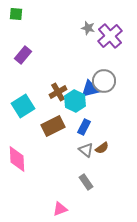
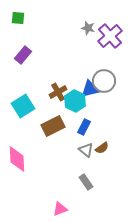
green square: moved 2 px right, 4 px down
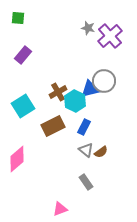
brown semicircle: moved 1 px left, 4 px down
pink diamond: rotated 52 degrees clockwise
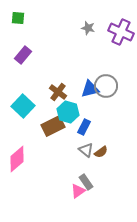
purple cross: moved 11 px right, 4 px up; rotated 25 degrees counterclockwise
gray circle: moved 2 px right, 5 px down
brown cross: rotated 24 degrees counterclockwise
cyan hexagon: moved 7 px left, 11 px down; rotated 10 degrees counterclockwise
cyan square: rotated 15 degrees counterclockwise
pink triangle: moved 18 px right, 18 px up; rotated 14 degrees counterclockwise
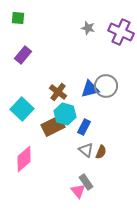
cyan square: moved 1 px left, 3 px down
cyan hexagon: moved 3 px left, 2 px down
brown semicircle: rotated 32 degrees counterclockwise
pink diamond: moved 7 px right
pink triangle: rotated 35 degrees counterclockwise
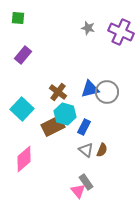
gray circle: moved 1 px right, 6 px down
brown semicircle: moved 1 px right, 2 px up
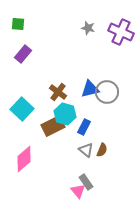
green square: moved 6 px down
purple rectangle: moved 1 px up
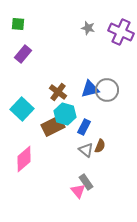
gray circle: moved 2 px up
brown semicircle: moved 2 px left, 4 px up
